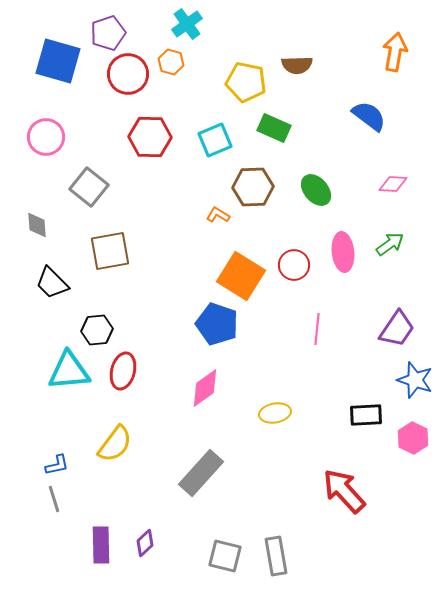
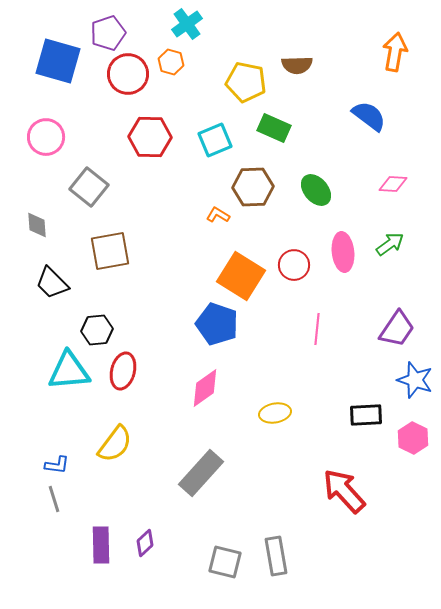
blue L-shape at (57, 465): rotated 20 degrees clockwise
gray square at (225, 556): moved 6 px down
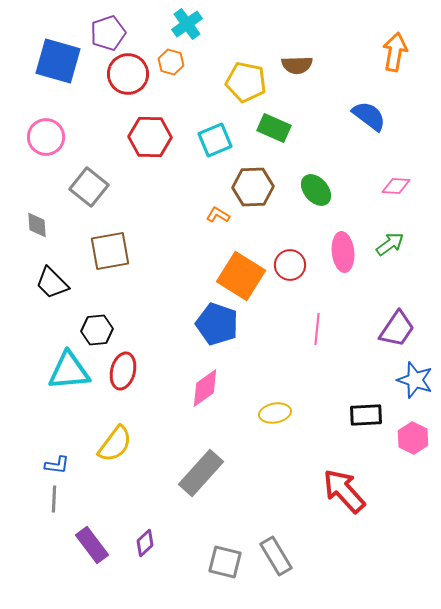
pink diamond at (393, 184): moved 3 px right, 2 px down
red circle at (294, 265): moved 4 px left
gray line at (54, 499): rotated 20 degrees clockwise
purple rectangle at (101, 545): moved 9 px left; rotated 36 degrees counterclockwise
gray rectangle at (276, 556): rotated 21 degrees counterclockwise
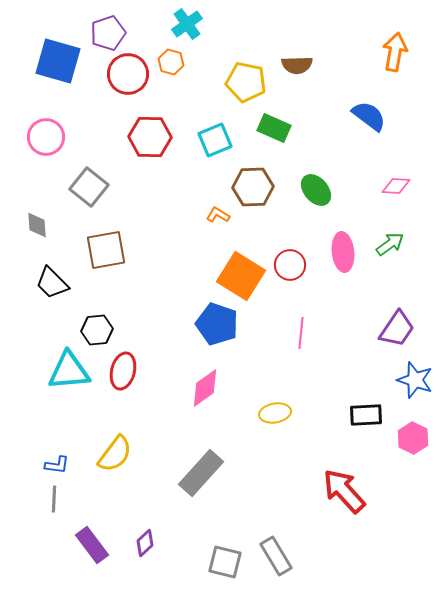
brown square at (110, 251): moved 4 px left, 1 px up
pink line at (317, 329): moved 16 px left, 4 px down
yellow semicircle at (115, 444): moved 10 px down
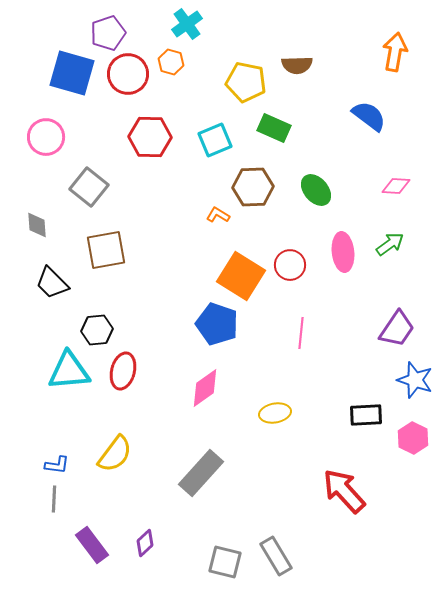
blue square at (58, 61): moved 14 px right, 12 px down
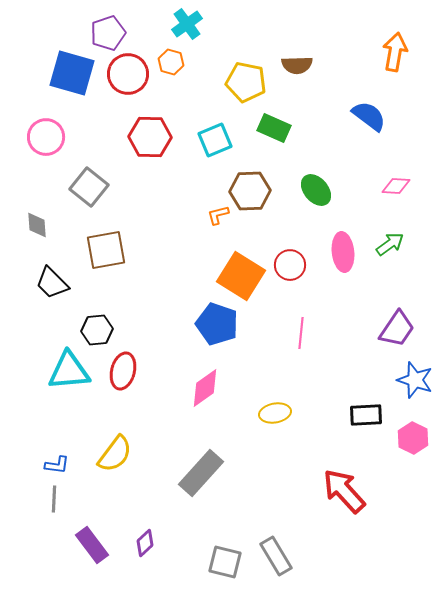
brown hexagon at (253, 187): moved 3 px left, 4 px down
orange L-shape at (218, 215): rotated 45 degrees counterclockwise
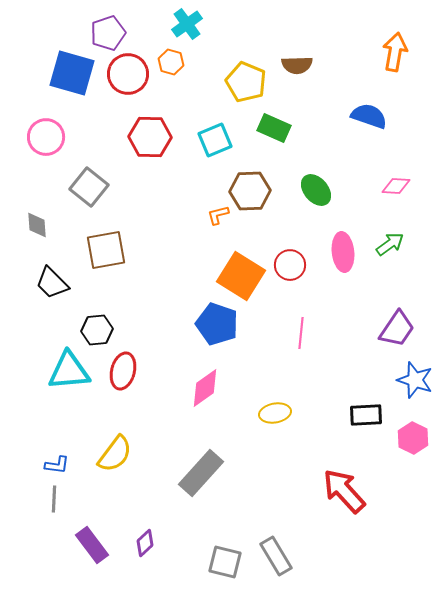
yellow pentagon at (246, 82): rotated 12 degrees clockwise
blue semicircle at (369, 116): rotated 18 degrees counterclockwise
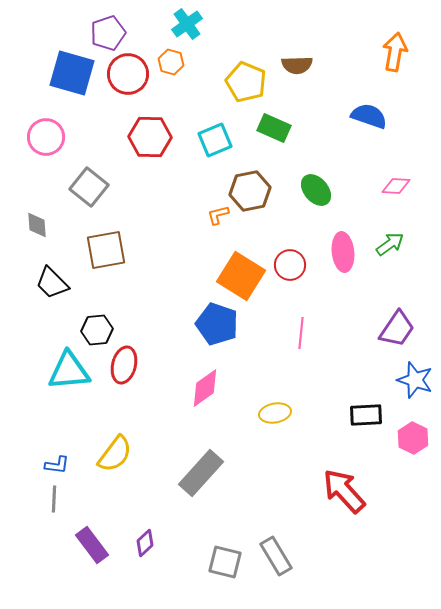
brown hexagon at (250, 191): rotated 9 degrees counterclockwise
red ellipse at (123, 371): moved 1 px right, 6 px up
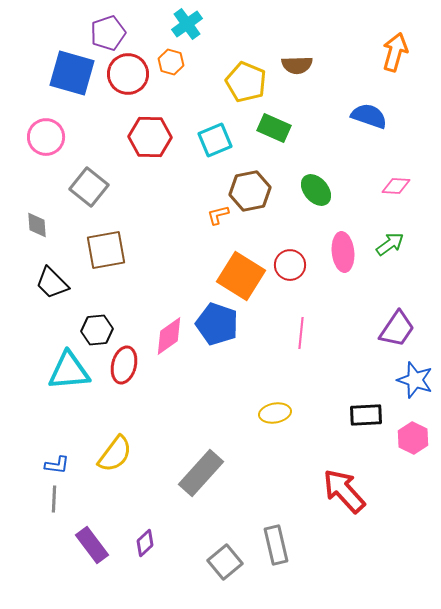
orange arrow at (395, 52): rotated 6 degrees clockwise
pink diamond at (205, 388): moved 36 px left, 52 px up
gray rectangle at (276, 556): moved 11 px up; rotated 18 degrees clockwise
gray square at (225, 562): rotated 36 degrees clockwise
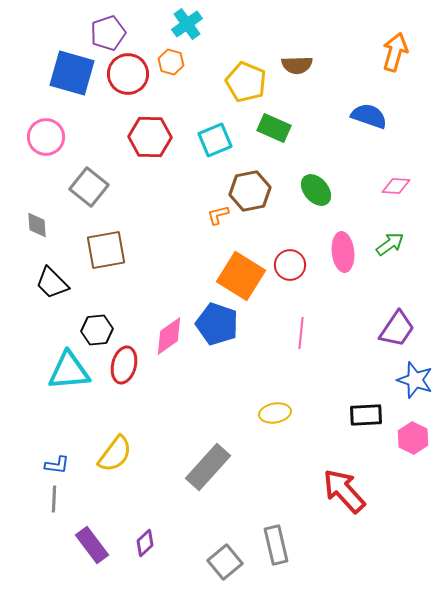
gray rectangle at (201, 473): moved 7 px right, 6 px up
